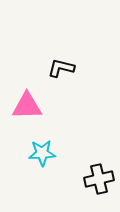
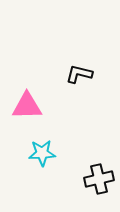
black L-shape: moved 18 px right, 6 px down
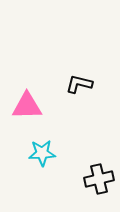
black L-shape: moved 10 px down
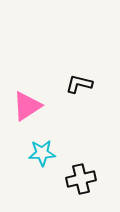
pink triangle: rotated 32 degrees counterclockwise
black cross: moved 18 px left
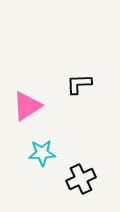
black L-shape: rotated 16 degrees counterclockwise
black cross: rotated 12 degrees counterclockwise
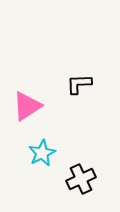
cyan star: rotated 24 degrees counterclockwise
